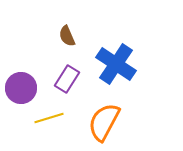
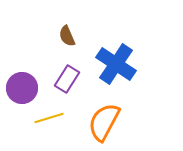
purple circle: moved 1 px right
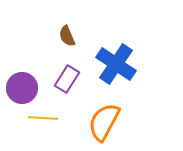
yellow line: moved 6 px left; rotated 20 degrees clockwise
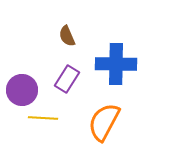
blue cross: rotated 33 degrees counterclockwise
purple circle: moved 2 px down
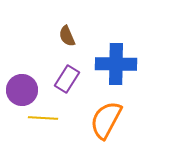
orange semicircle: moved 2 px right, 2 px up
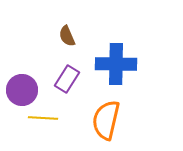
orange semicircle: rotated 15 degrees counterclockwise
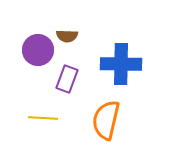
brown semicircle: rotated 65 degrees counterclockwise
blue cross: moved 5 px right
purple rectangle: rotated 12 degrees counterclockwise
purple circle: moved 16 px right, 40 px up
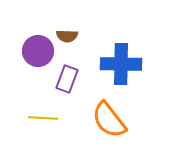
purple circle: moved 1 px down
orange semicircle: moved 3 px right; rotated 51 degrees counterclockwise
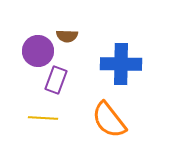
purple rectangle: moved 11 px left, 1 px down
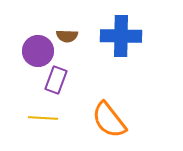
blue cross: moved 28 px up
